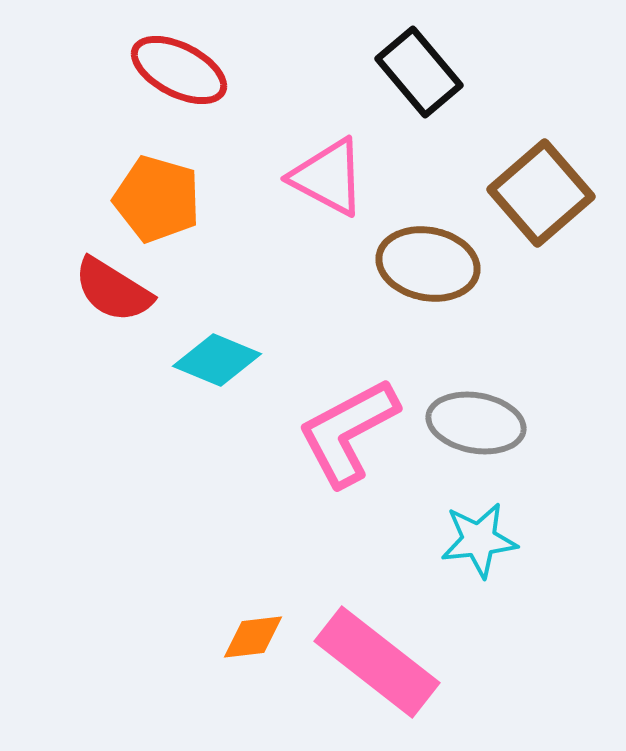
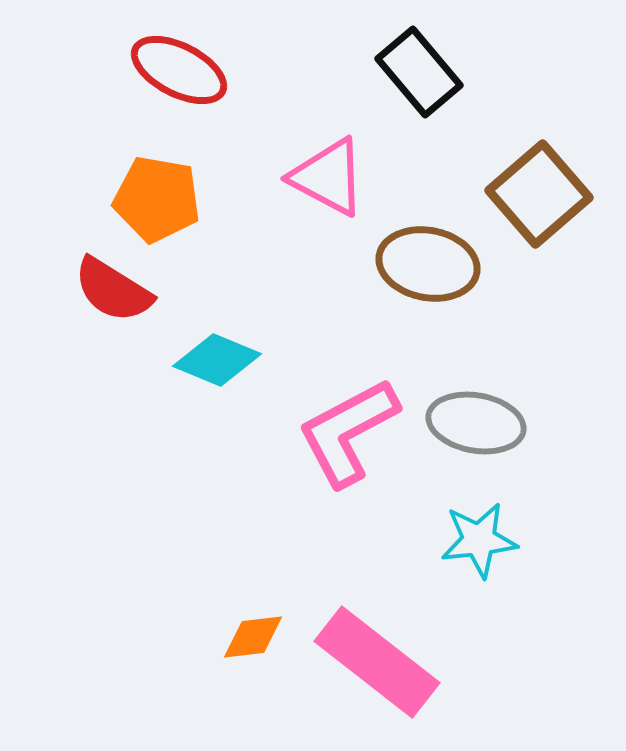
brown square: moved 2 px left, 1 px down
orange pentagon: rotated 6 degrees counterclockwise
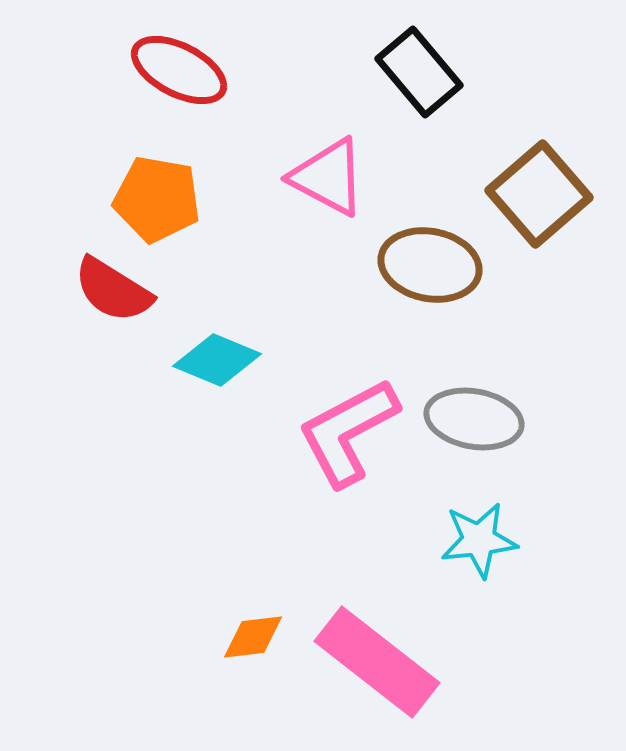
brown ellipse: moved 2 px right, 1 px down
gray ellipse: moved 2 px left, 4 px up
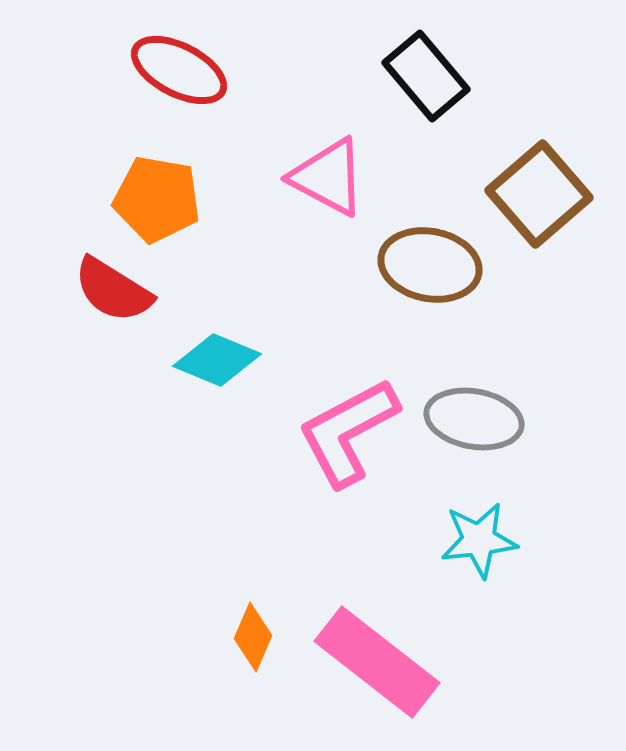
black rectangle: moved 7 px right, 4 px down
orange diamond: rotated 60 degrees counterclockwise
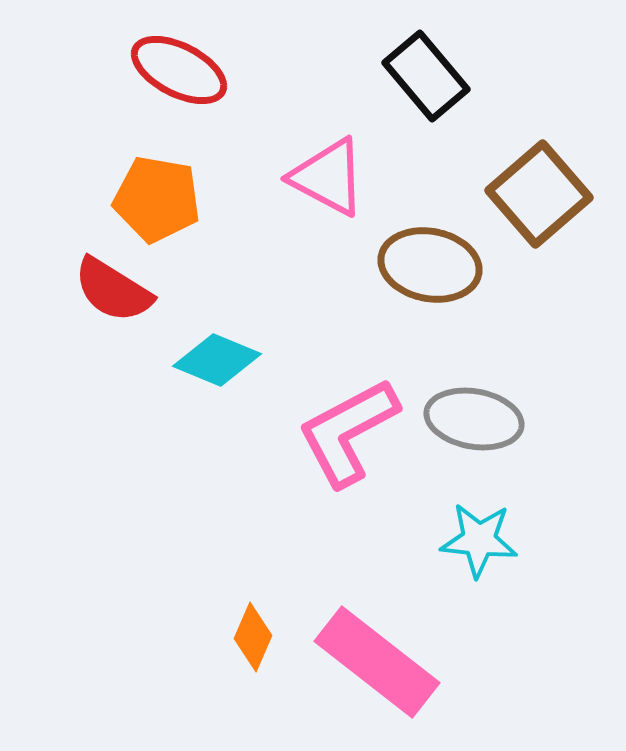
cyan star: rotated 12 degrees clockwise
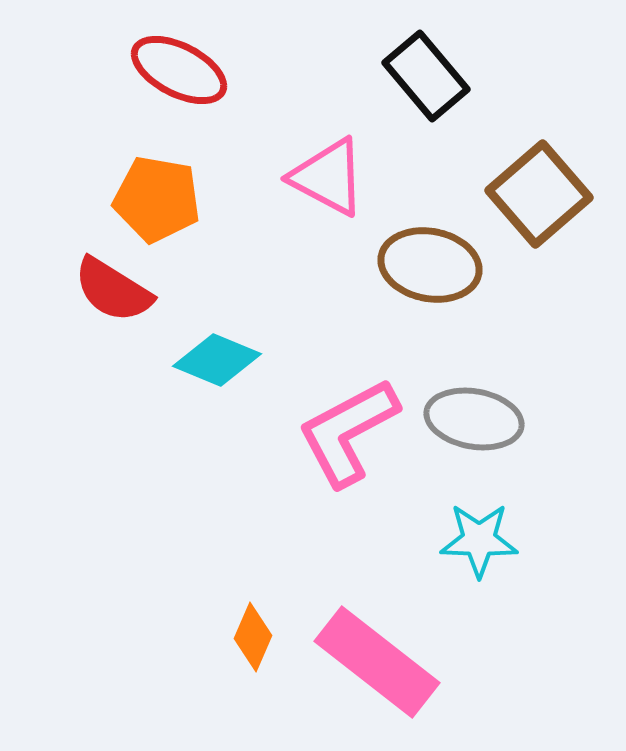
cyan star: rotated 4 degrees counterclockwise
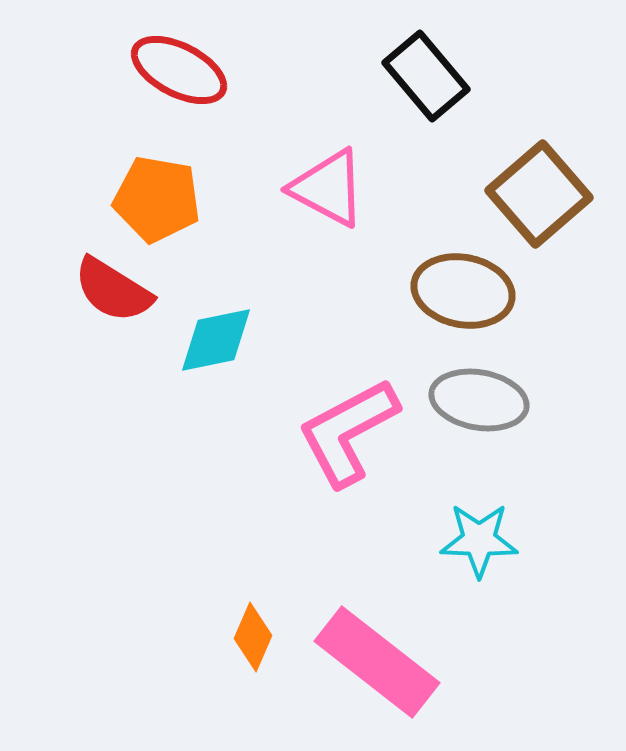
pink triangle: moved 11 px down
brown ellipse: moved 33 px right, 26 px down
cyan diamond: moved 1 px left, 20 px up; rotated 34 degrees counterclockwise
gray ellipse: moved 5 px right, 19 px up
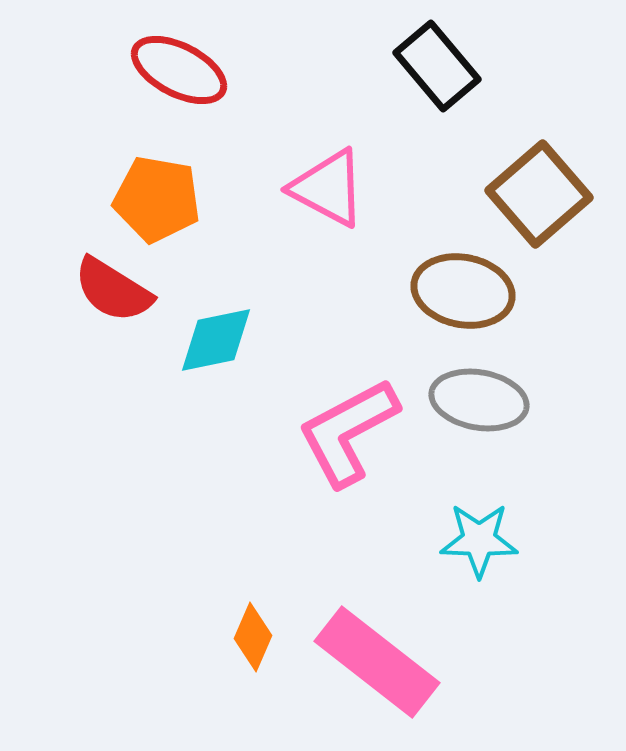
black rectangle: moved 11 px right, 10 px up
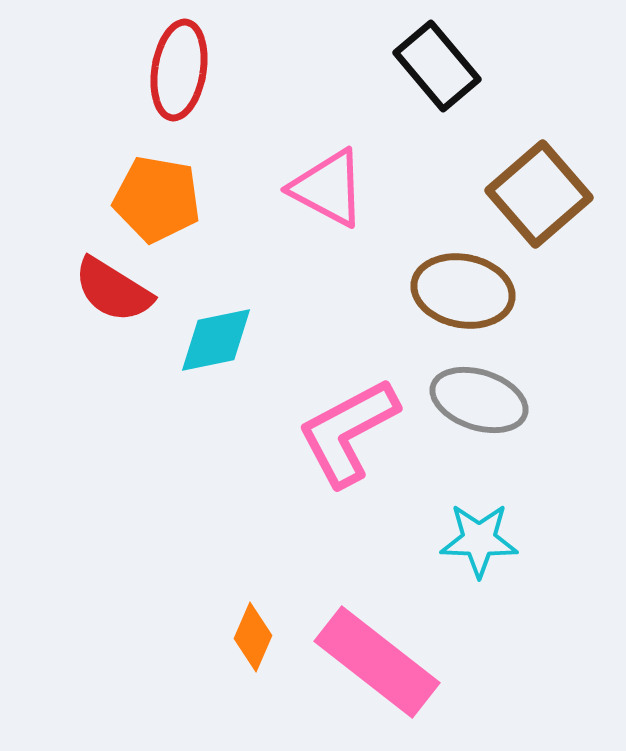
red ellipse: rotated 72 degrees clockwise
gray ellipse: rotated 8 degrees clockwise
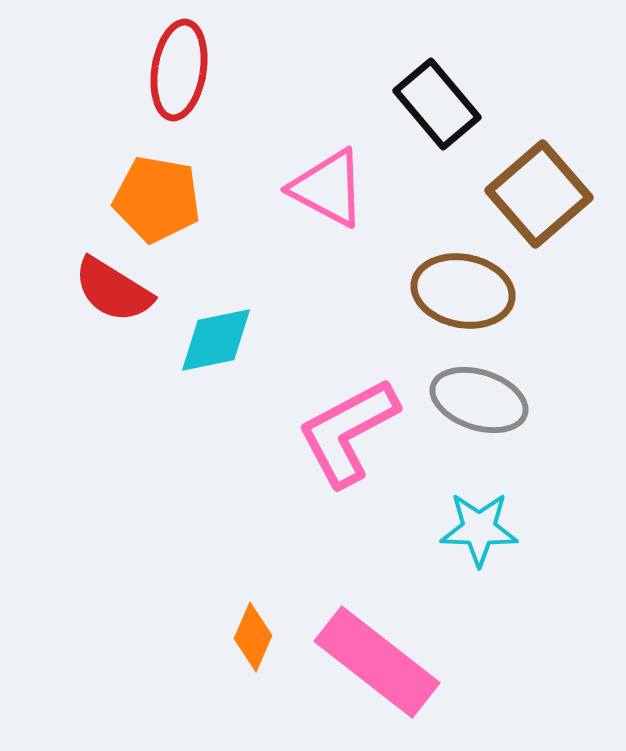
black rectangle: moved 38 px down
cyan star: moved 11 px up
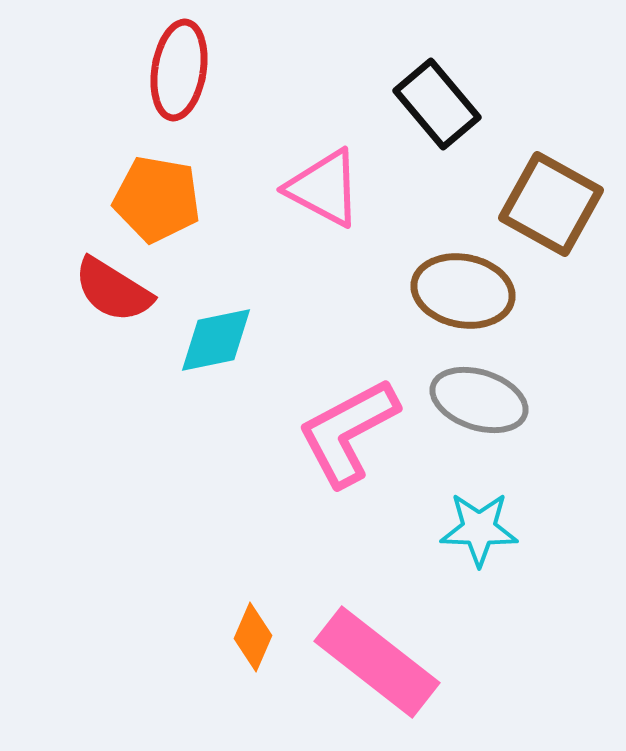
pink triangle: moved 4 px left
brown square: moved 12 px right, 10 px down; rotated 20 degrees counterclockwise
